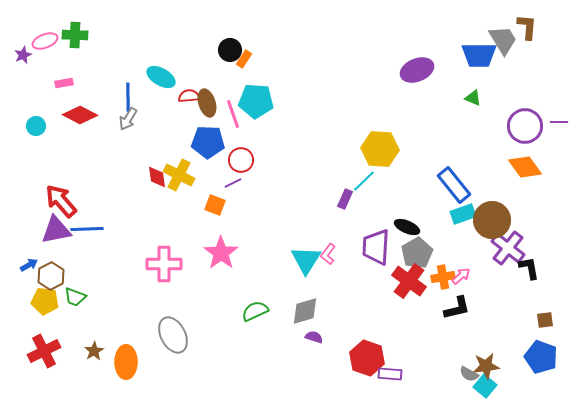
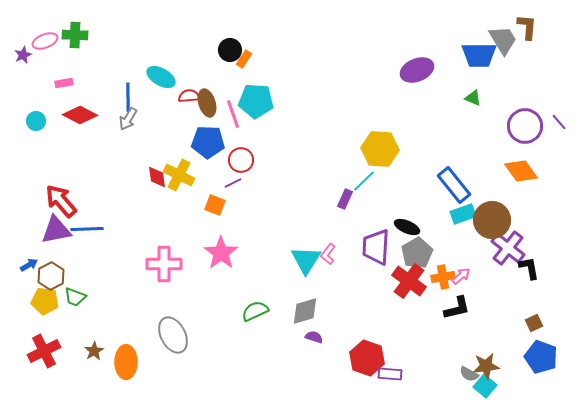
purple line at (559, 122): rotated 48 degrees clockwise
cyan circle at (36, 126): moved 5 px up
orange diamond at (525, 167): moved 4 px left, 4 px down
brown square at (545, 320): moved 11 px left, 3 px down; rotated 18 degrees counterclockwise
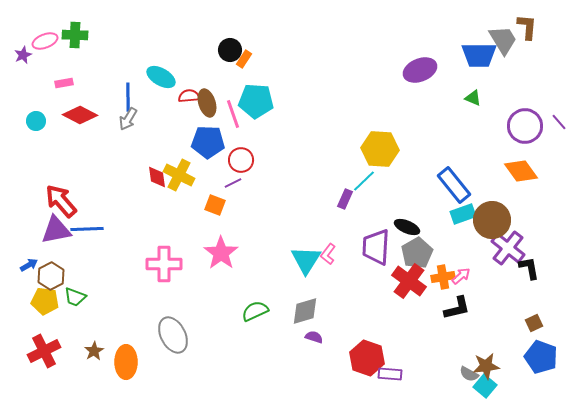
purple ellipse at (417, 70): moved 3 px right
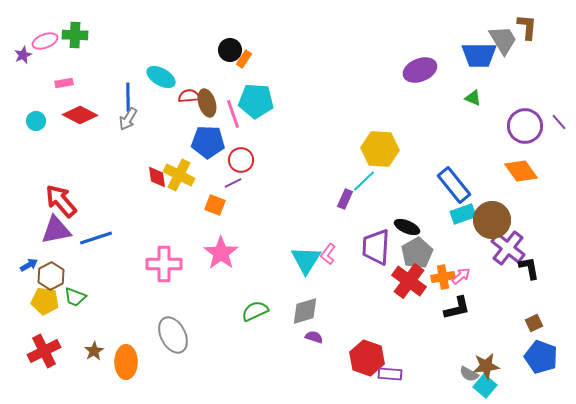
blue line at (87, 229): moved 9 px right, 9 px down; rotated 16 degrees counterclockwise
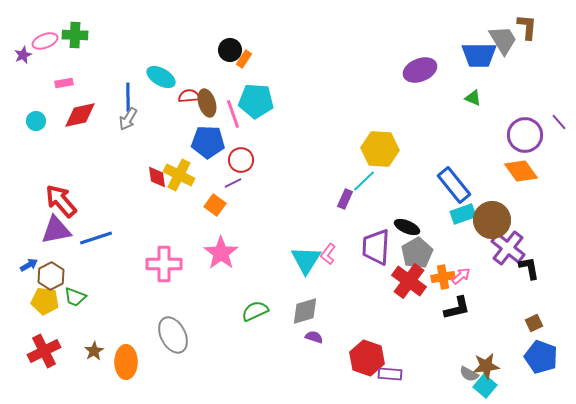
red diamond at (80, 115): rotated 40 degrees counterclockwise
purple circle at (525, 126): moved 9 px down
orange square at (215, 205): rotated 15 degrees clockwise
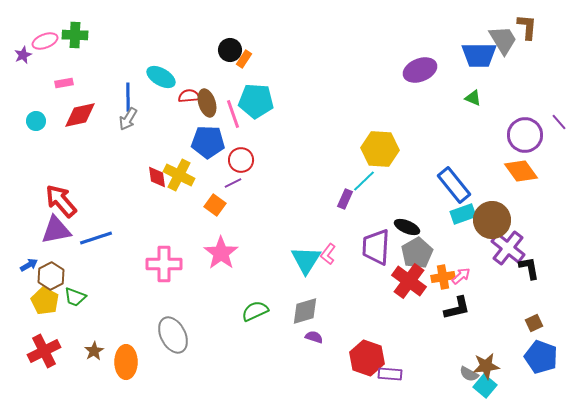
yellow pentagon at (45, 301): rotated 20 degrees clockwise
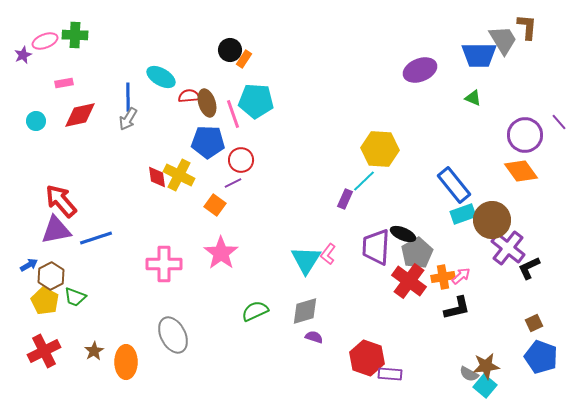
black ellipse at (407, 227): moved 4 px left, 7 px down
black L-shape at (529, 268): rotated 105 degrees counterclockwise
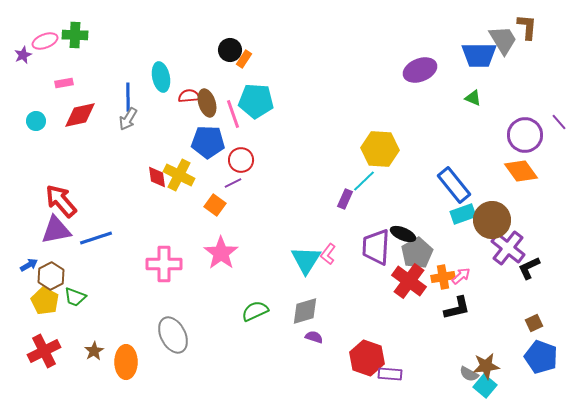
cyan ellipse at (161, 77): rotated 48 degrees clockwise
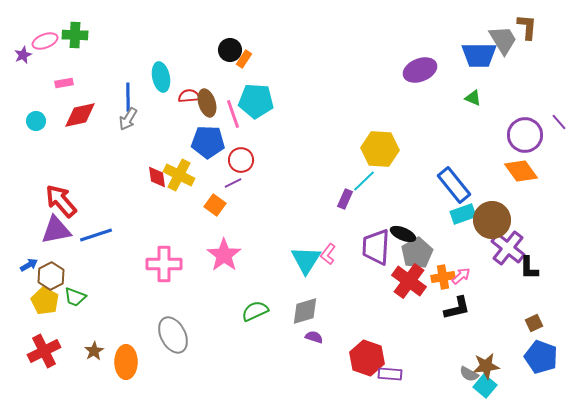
blue line at (96, 238): moved 3 px up
pink star at (221, 253): moved 3 px right, 2 px down
black L-shape at (529, 268): rotated 65 degrees counterclockwise
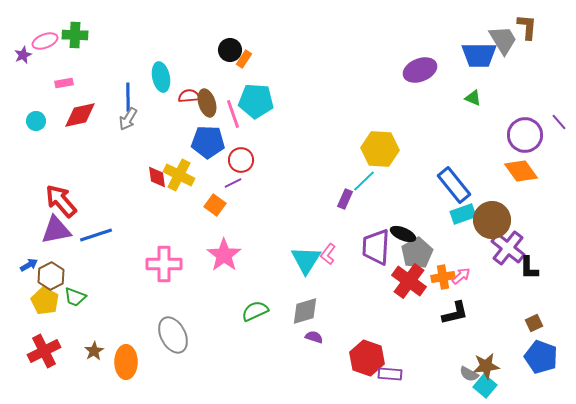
black L-shape at (457, 308): moved 2 px left, 5 px down
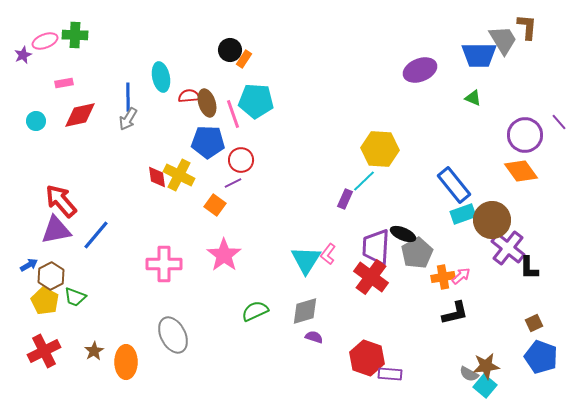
blue line at (96, 235): rotated 32 degrees counterclockwise
red cross at (409, 281): moved 38 px left, 4 px up
